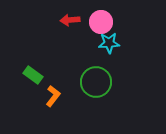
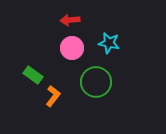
pink circle: moved 29 px left, 26 px down
cyan star: rotated 15 degrees clockwise
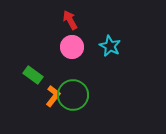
red arrow: rotated 66 degrees clockwise
cyan star: moved 1 px right, 3 px down; rotated 15 degrees clockwise
pink circle: moved 1 px up
green circle: moved 23 px left, 13 px down
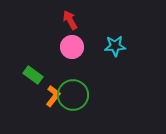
cyan star: moved 5 px right; rotated 30 degrees counterclockwise
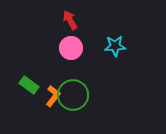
pink circle: moved 1 px left, 1 px down
green rectangle: moved 4 px left, 10 px down
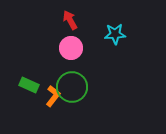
cyan star: moved 12 px up
green rectangle: rotated 12 degrees counterclockwise
green circle: moved 1 px left, 8 px up
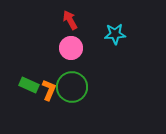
orange L-shape: moved 4 px left, 6 px up; rotated 15 degrees counterclockwise
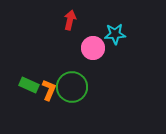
red arrow: rotated 42 degrees clockwise
pink circle: moved 22 px right
